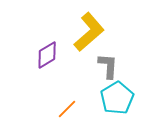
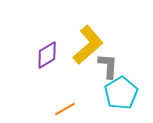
yellow L-shape: moved 1 px left, 13 px down
cyan pentagon: moved 4 px right, 5 px up
orange line: moved 2 px left; rotated 15 degrees clockwise
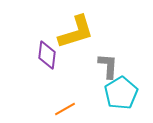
yellow L-shape: moved 12 px left, 13 px up; rotated 24 degrees clockwise
purple diamond: rotated 52 degrees counterclockwise
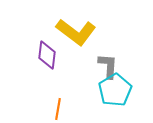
yellow L-shape: rotated 54 degrees clockwise
cyan pentagon: moved 6 px left, 3 px up
orange line: moved 7 px left; rotated 50 degrees counterclockwise
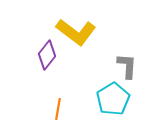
purple diamond: rotated 32 degrees clockwise
gray L-shape: moved 19 px right
cyan pentagon: moved 2 px left, 9 px down
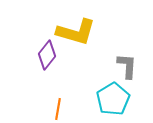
yellow L-shape: rotated 21 degrees counterclockwise
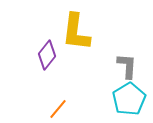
yellow L-shape: rotated 81 degrees clockwise
cyan pentagon: moved 16 px right
orange line: rotated 30 degrees clockwise
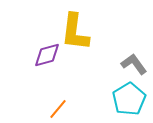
yellow L-shape: moved 1 px left
purple diamond: rotated 36 degrees clockwise
gray L-shape: moved 7 px right, 2 px up; rotated 40 degrees counterclockwise
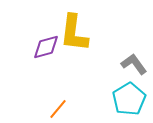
yellow L-shape: moved 1 px left, 1 px down
purple diamond: moved 1 px left, 8 px up
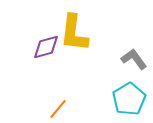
gray L-shape: moved 5 px up
